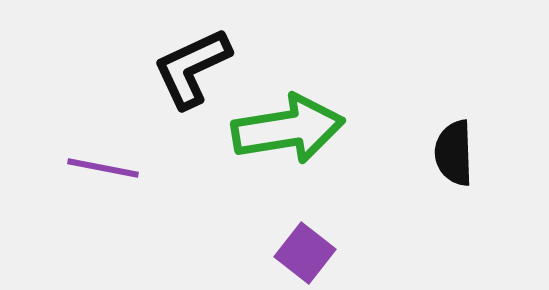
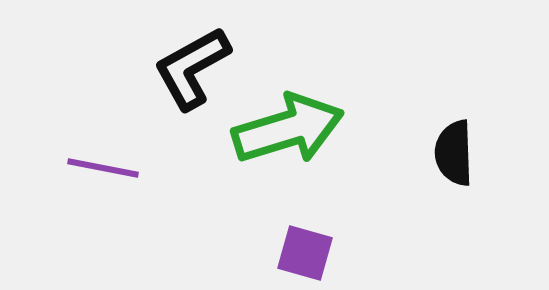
black L-shape: rotated 4 degrees counterclockwise
green arrow: rotated 8 degrees counterclockwise
purple square: rotated 22 degrees counterclockwise
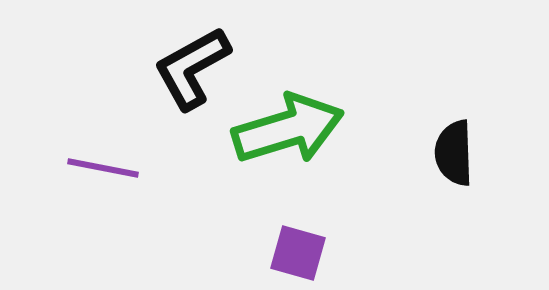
purple square: moved 7 px left
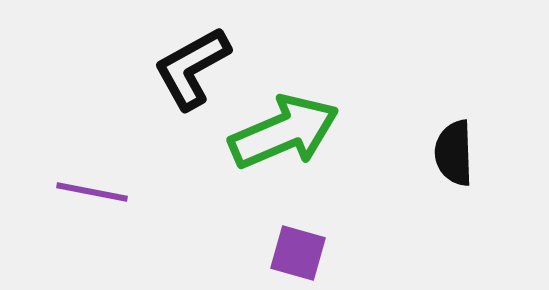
green arrow: moved 4 px left, 3 px down; rotated 6 degrees counterclockwise
purple line: moved 11 px left, 24 px down
